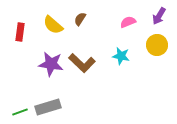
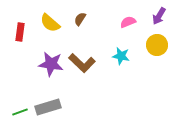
yellow semicircle: moved 3 px left, 2 px up
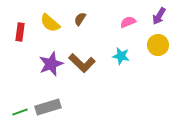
yellow circle: moved 1 px right
purple star: rotated 30 degrees counterclockwise
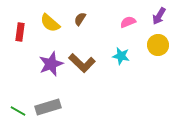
green line: moved 2 px left, 1 px up; rotated 49 degrees clockwise
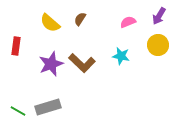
red rectangle: moved 4 px left, 14 px down
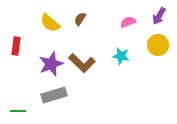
gray rectangle: moved 6 px right, 12 px up
green line: rotated 28 degrees counterclockwise
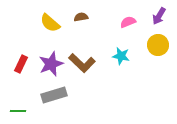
brown semicircle: moved 1 px right, 2 px up; rotated 48 degrees clockwise
red rectangle: moved 5 px right, 18 px down; rotated 18 degrees clockwise
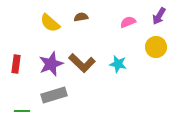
yellow circle: moved 2 px left, 2 px down
cyan star: moved 3 px left, 8 px down
red rectangle: moved 5 px left; rotated 18 degrees counterclockwise
green line: moved 4 px right
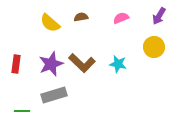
pink semicircle: moved 7 px left, 4 px up
yellow circle: moved 2 px left
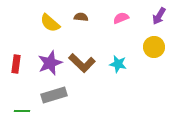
brown semicircle: rotated 16 degrees clockwise
purple star: moved 1 px left, 1 px up
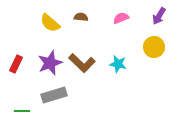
red rectangle: rotated 18 degrees clockwise
